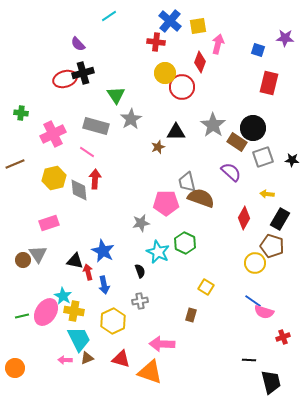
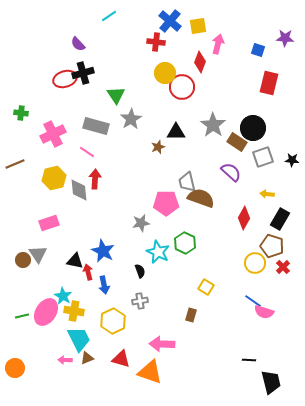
red cross at (283, 337): moved 70 px up; rotated 24 degrees counterclockwise
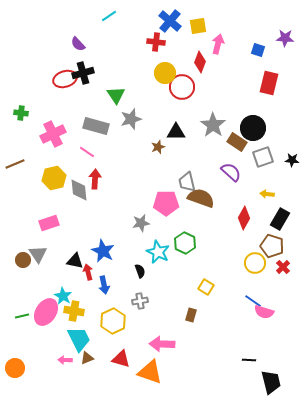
gray star at (131, 119): rotated 15 degrees clockwise
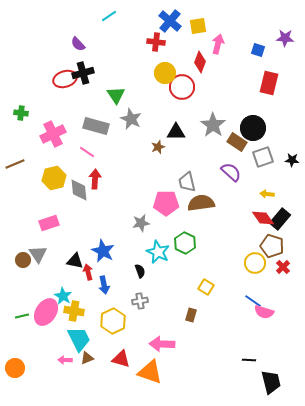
gray star at (131, 119): rotated 30 degrees counterclockwise
brown semicircle at (201, 198): moved 5 px down; rotated 28 degrees counterclockwise
red diamond at (244, 218): moved 19 px right; rotated 65 degrees counterclockwise
black rectangle at (280, 219): rotated 10 degrees clockwise
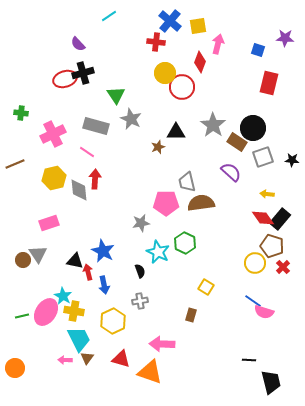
brown triangle at (87, 358): rotated 32 degrees counterclockwise
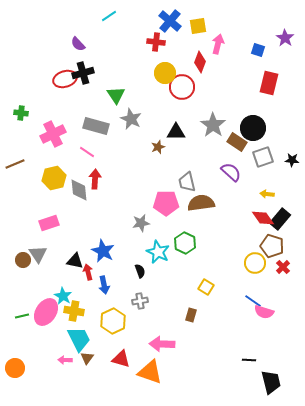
purple star at (285, 38): rotated 30 degrees clockwise
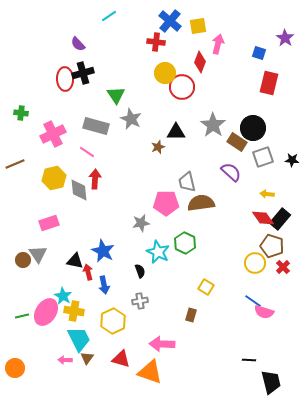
blue square at (258, 50): moved 1 px right, 3 px down
red ellipse at (65, 79): rotated 75 degrees counterclockwise
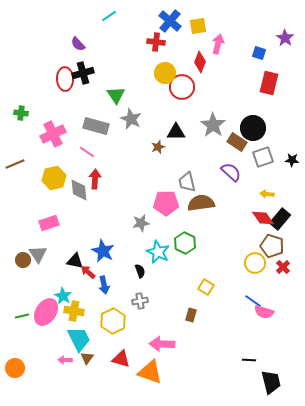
red arrow at (88, 272): rotated 35 degrees counterclockwise
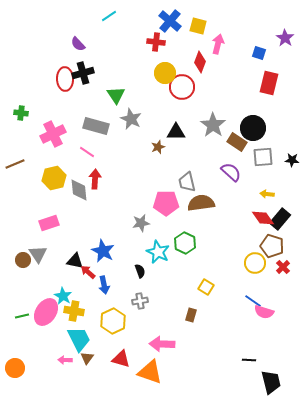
yellow square at (198, 26): rotated 24 degrees clockwise
gray square at (263, 157): rotated 15 degrees clockwise
